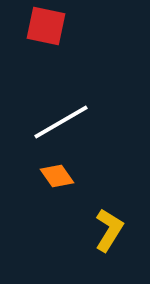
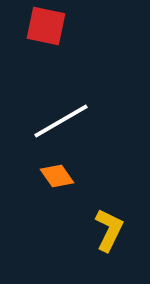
white line: moved 1 px up
yellow L-shape: rotated 6 degrees counterclockwise
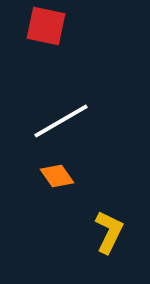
yellow L-shape: moved 2 px down
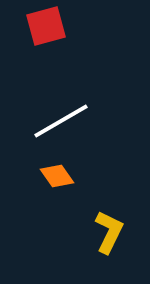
red square: rotated 27 degrees counterclockwise
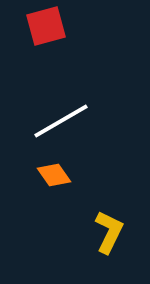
orange diamond: moved 3 px left, 1 px up
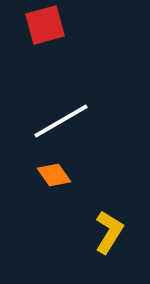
red square: moved 1 px left, 1 px up
yellow L-shape: rotated 6 degrees clockwise
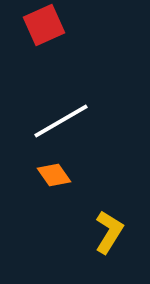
red square: moved 1 px left; rotated 9 degrees counterclockwise
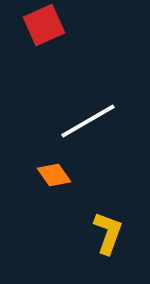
white line: moved 27 px right
yellow L-shape: moved 1 px left, 1 px down; rotated 12 degrees counterclockwise
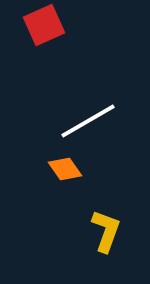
orange diamond: moved 11 px right, 6 px up
yellow L-shape: moved 2 px left, 2 px up
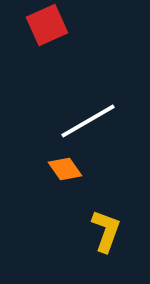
red square: moved 3 px right
